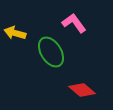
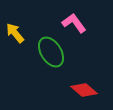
yellow arrow: rotated 35 degrees clockwise
red diamond: moved 2 px right
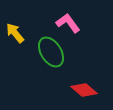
pink L-shape: moved 6 px left
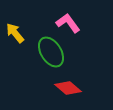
red diamond: moved 16 px left, 2 px up
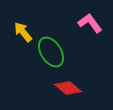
pink L-shape: moved 22 px right
yellow arrow: moved 8 px right, 1 px up
